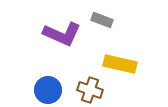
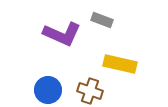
brown cross: moved 1 px down
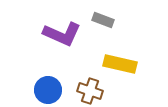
gray rectangle: moved 1 px right
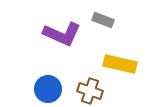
blue circle: moved 1 px up
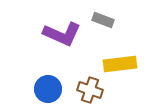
yellow rectangle: rotated 20 degrees counterclockwise
brown cross: moved 1 px up
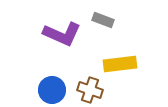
blue circle: moved 4 px right, 1 px down
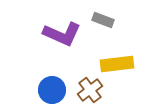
yellow rectangle: moved 3 px left
brown cross: rotated 35 degrees clockwise
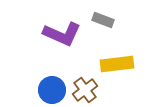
brown cross: moved 5 px left
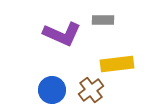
gray rectangle: rotated 20 degrees counterclockwise
brown cross: moved 6 px right
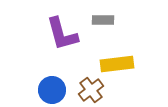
purple L-shape: rotated 51 degrees clockwise
